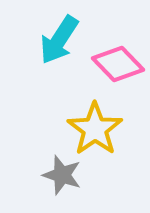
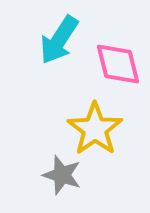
pink diamond: rotated 30 degrees clockwise
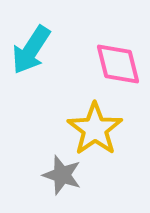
cyan arrow: moved 28 px left, 10 px down
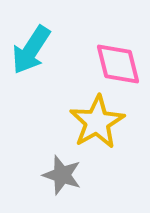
yellow star: moved 2 px right, 7 px up; rotated 6 degrees clockwise
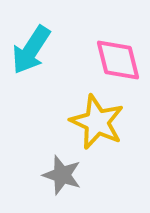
pink diamond: moved 4 px up
yellow star: rotated 18 degrees counterclockwise
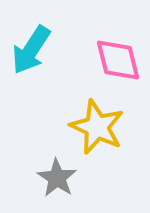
yellow star: moved 5 px down
gray star: moved 5 px left, 3 px down; rotated 15 degrees clockwise
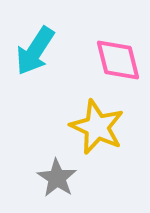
cyan arrow: moved 4 px right, 1 px down
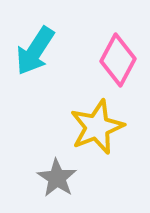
pink diamond: rotated 42 degrees clockwise
yellow star: rotated 26 degrees clockwise
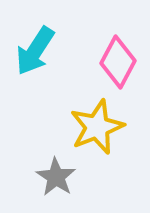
pink diamond: moved 2 px down
gray star: moved 1 px left, 1 px up
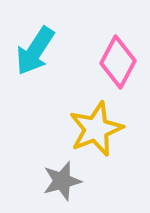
yellow star: moved 1 px left, 2 px down
gray star: moved 6 px right, 4 px down; rotated 24 degrees clockwise
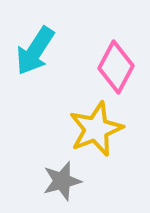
pink diamond: moved 2 px left, 5 px down
